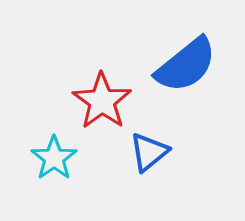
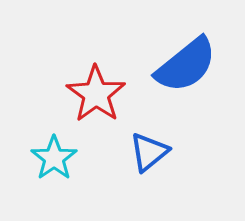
red star: moved 6 px left, 7 px up
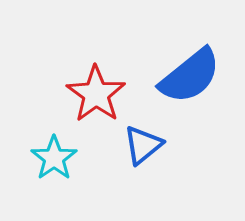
blue semicircle: moved 4 px right, 11 px down
blue triangle: moved 6 px left, 7 px up
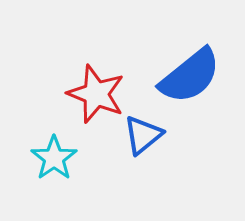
red star: rotated 14 degrees counterclockwise
blue triangle: moved 10 px up
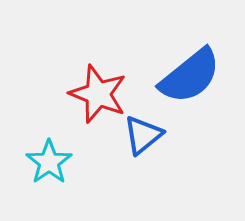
red star: moved 2 px right
cyan star: moved 5 px left, 4 px down
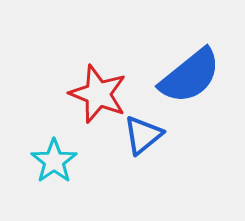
cyan star: moved 5 px right, 1 px up
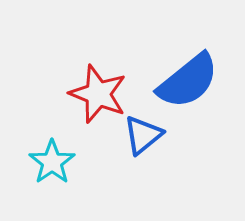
blue semicircle: moved 2 px left, 5 px down
cyan star: moved 2 px left, 1 px down
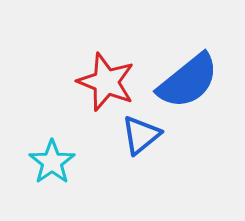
red star: moved 8 px right, 12 px up
blue triangle: moved 2 px left
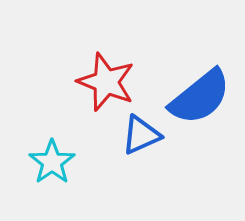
blue semicircle: moved 12 px right, 16 px down
blue triangle: rotated 15 degrees clockwise
